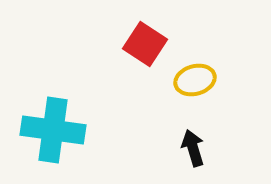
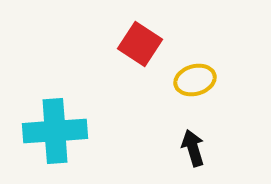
red square: moved 5 px left
cyan cross: moved 2 px right, 1 px down; rotated 12 degrees counterclockwise
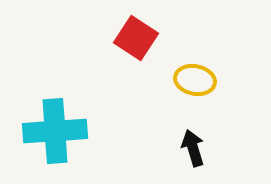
red square: moved 4 px left, 6 px up
yellow ellipse: rotated 27 degrees clockwise
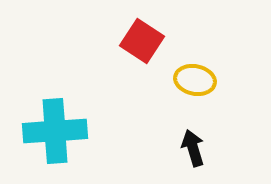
red square: moved 6 px right, 3 px down
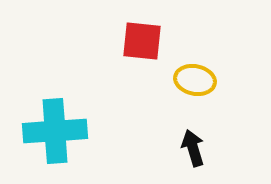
red square: rotated 27 degrees counterclockwise
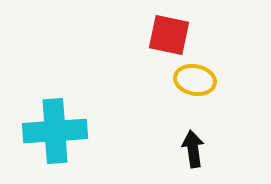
red square: moved 27 px right, 6 px up; rotated 6 degrees clockwise
black arrow: moved 1 px down; rotated 9 degrees clockwise
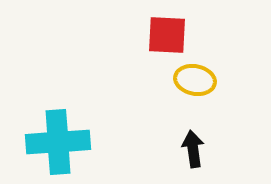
red square: moved 2 px left; rotated 9 degrees counterclockwise
cyan cross: moved 3 px right, 11 px down
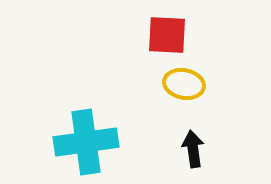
yellow ellipse: moved 11 px left, 4 px down
cyan cross: moved 28 px right; rotated 4 degrees counterclockwise
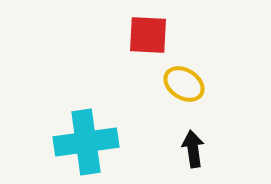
red square: moved 19 px left
yellow ellipse: rotated 21 degrees clockwise
